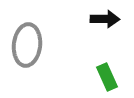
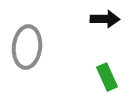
gray ellipse: moved 2 px down
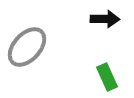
gray ellipse: rotated 36 degrees clockwise
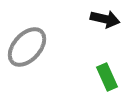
black arrow: rotated 12 degrees clockwise
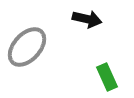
black arrow: moved 18 px left
